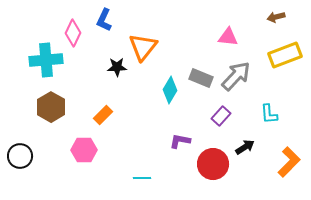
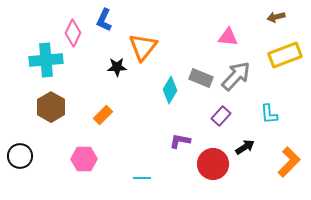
pink hexagon: moved 9 px down
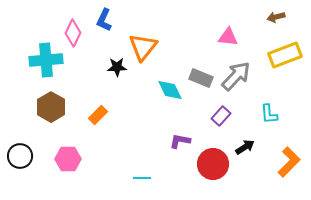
cyan diamond: rotated 56 degrees counterclockwise
orange rectangle: moved 5 px left
pink hexagon: moved 16 px left
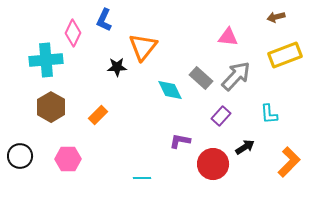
gray rectangle: rotated 20 degrees clockwise
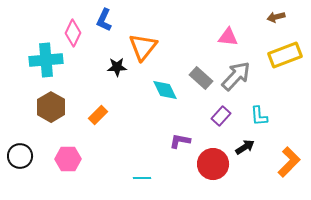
cyan diamond: moved 5 px left
cyan L-shape: moved 10 px left, 2 px down
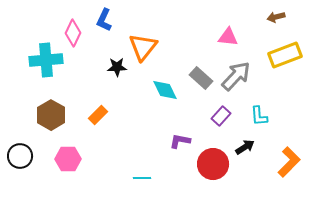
brown hexagon: moved 8 px down
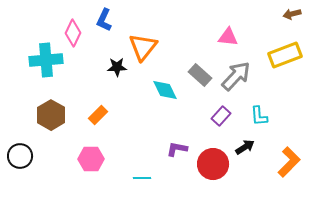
brown arrow: moved 16 px right, 3 px up
gray rectangle: moved 1 px left, 3 px up
purple L-shape: moved 3 px left, 8 px down
pink hexagon: moved 23 px right
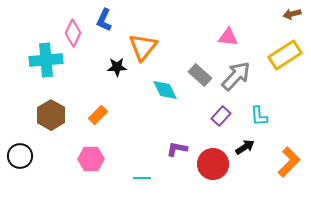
yellow rectangle: rotated 12 degrees counterclockwise
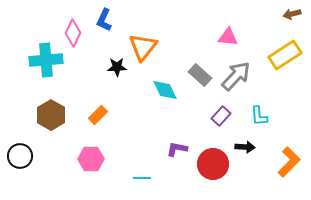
black arrow: rotated 36 degrees clockwise
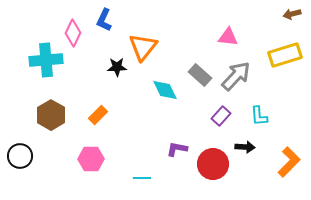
yellow rectangle: rotated 16 degrees clockwise
